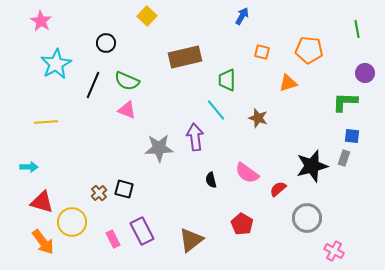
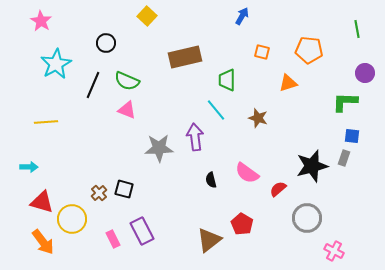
yellow circle: moved 3 px up
brown triangle: moved 18 px right
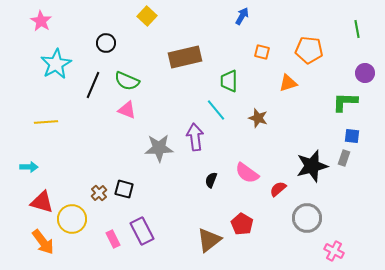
green trapezoid: moved 2 px right, 1 px down
black semicircle: rotated 35 degrees clockwise
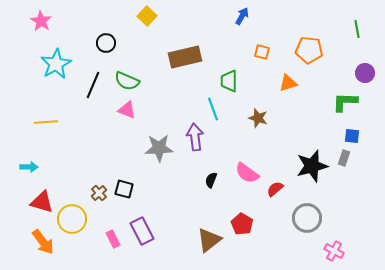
cyan line: moved 3 px left, 1 px up; rotated 20 degrees clockwise
red semicircle: moved 3 px left
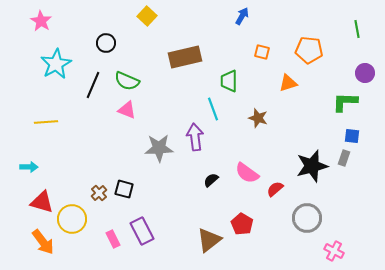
black semicircle: rotated 28 degrees clockwise
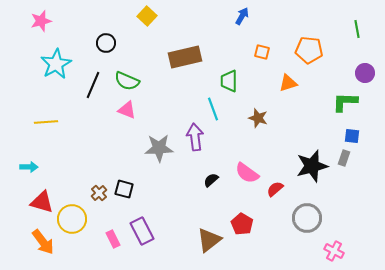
pink star: rotated 25 degrees clockwise
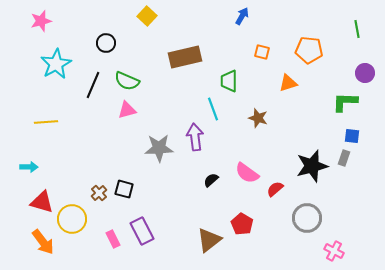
pink triangle: rotated 36 degrees counterclockwise
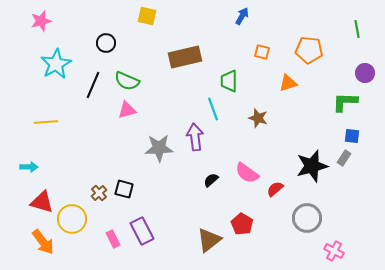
yellow square: rotated 30 degrees counterclockwise
gray rectangle: rotated 14 degrees clockwise
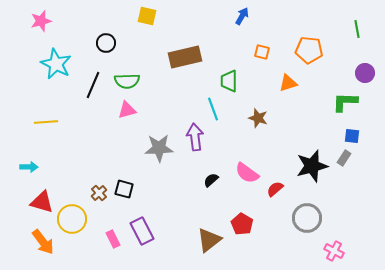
cyan star: rotated 16 degrees counterclockwise
green semicircle: rotated 25 degrees counterclockwise
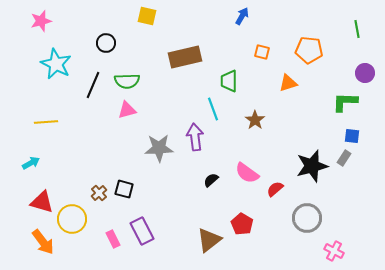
brown star: moved 3 px left, 2 px down; rotated 18 degrees clockwise
cyan arrow: moved 2 px right, 4 px up; rotated 30 degrees counterclockwise
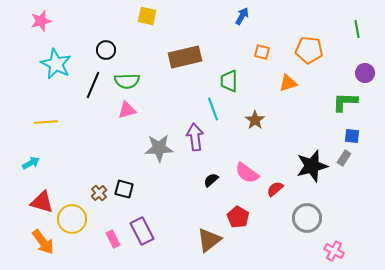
black circle: moved 7 px down
red pentagon: moved 4 px left, 7 px up
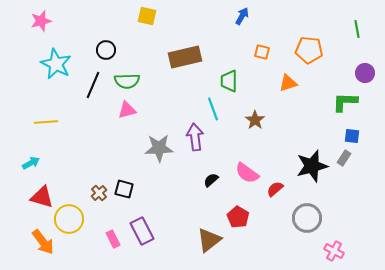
red triangle: moved 5 px up
yellow circle: moved 3 px left
